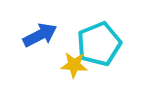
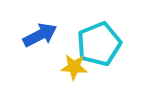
yellow star: moved 2 px down
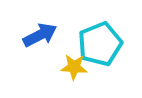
cyan pentagon: moved 1 px right
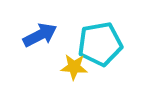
cyan pentagon: rotated 12 degrees clockwise
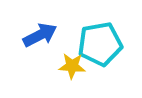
yellow star: moved 2 px left, 1 px up
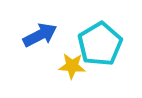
cyan pentagon: rotated 21 degrees counterclockwise
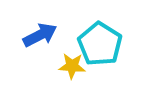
cyan pentagon: rotated 9 degrees counterclockwise
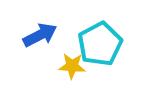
cyan pentagon: rotated 12 degrees clockwise
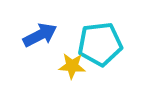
cyan pentagon: rotated 21 degrees clockwise
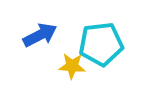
cyan pentagon: moved 1 px right
